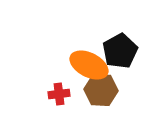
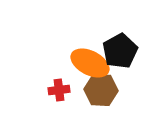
orange ellipse: moved 1 px right, 2 px up
red cross: moved 4 px up
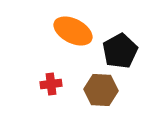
orange ellipse: moved 17 px left, 32 px up
red cross: moved 8 px left, 6 px up
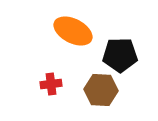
black pentagon: moved 4 px down; rotated 28 degrees clockwise
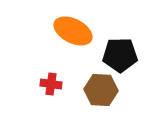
red cross: rotated 15 degrees clockwise
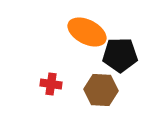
orange ellipse: moved 14 px right, 1 px down
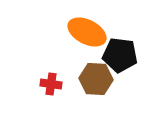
black pentagon: rotated 8 degrees clockwise
brown hexagon: moved 5 px left, 11 px up
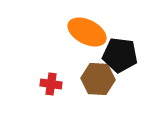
brown hexagon: moved 2 px right
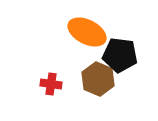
brown hexagon: rotated 20 degrees clockwise
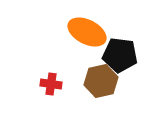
brown hexagon: moved 3 px right, 2 px down; rotated 24 degrees clockwise
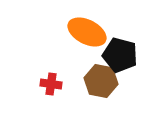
black pentagon: rotated 8 degrees clockwise
brown hexagon: rotated 24 degrees clockwise
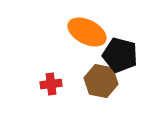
red cross: rotated 15 degrees counterclockwise
